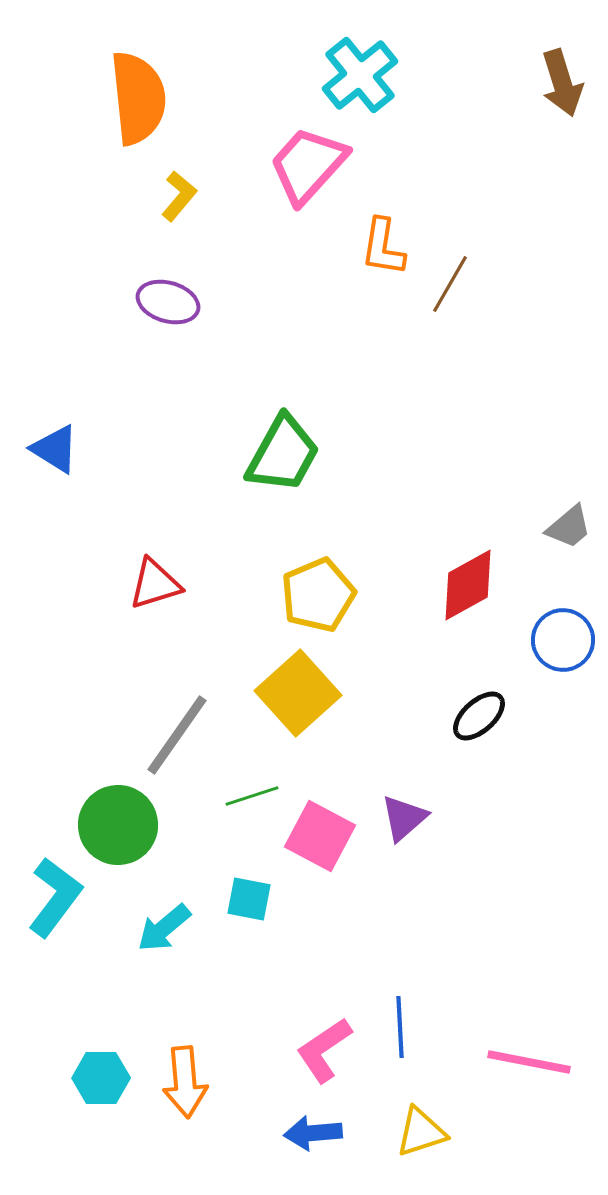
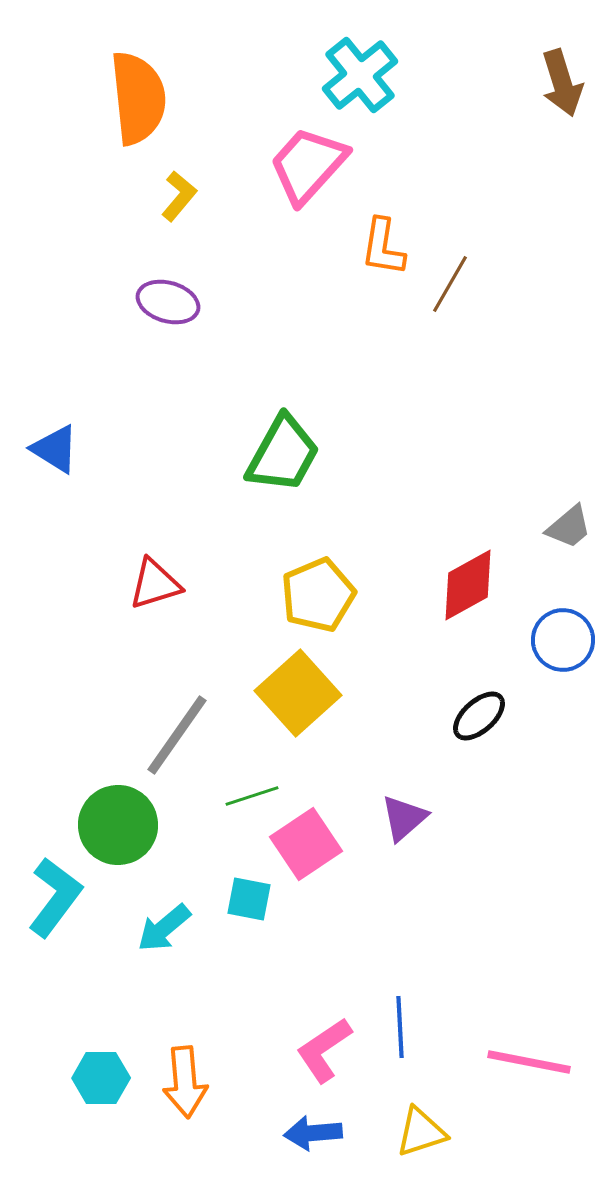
pink square: moved 14 px left, 8 px down; rotated 28 degrees clockwise
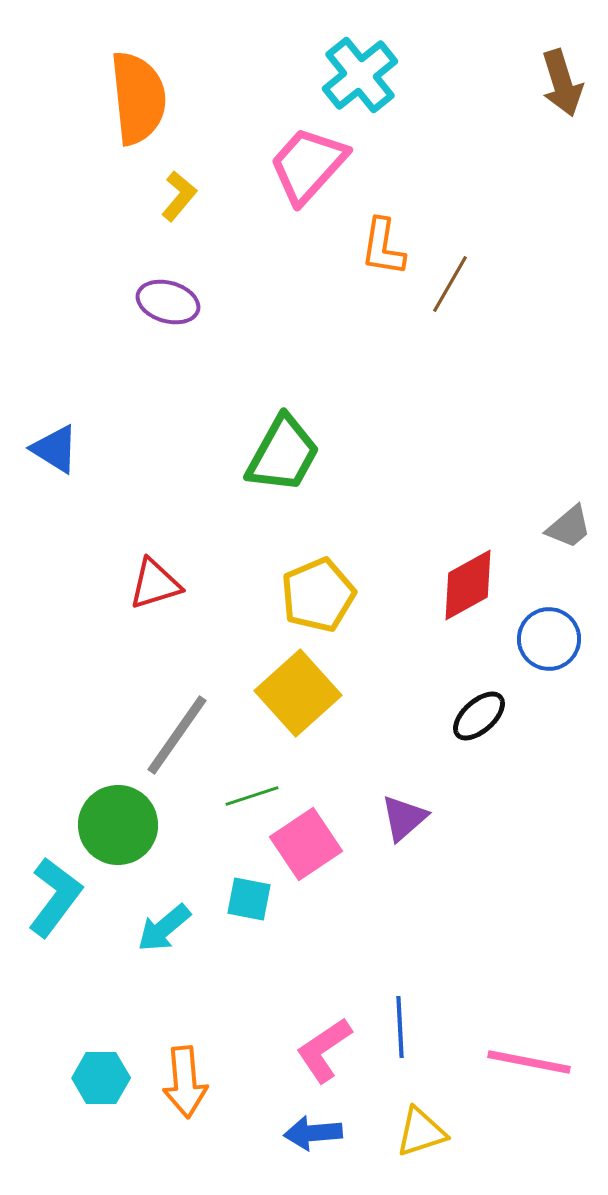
blue circle: moved 14 px left, 1 px up
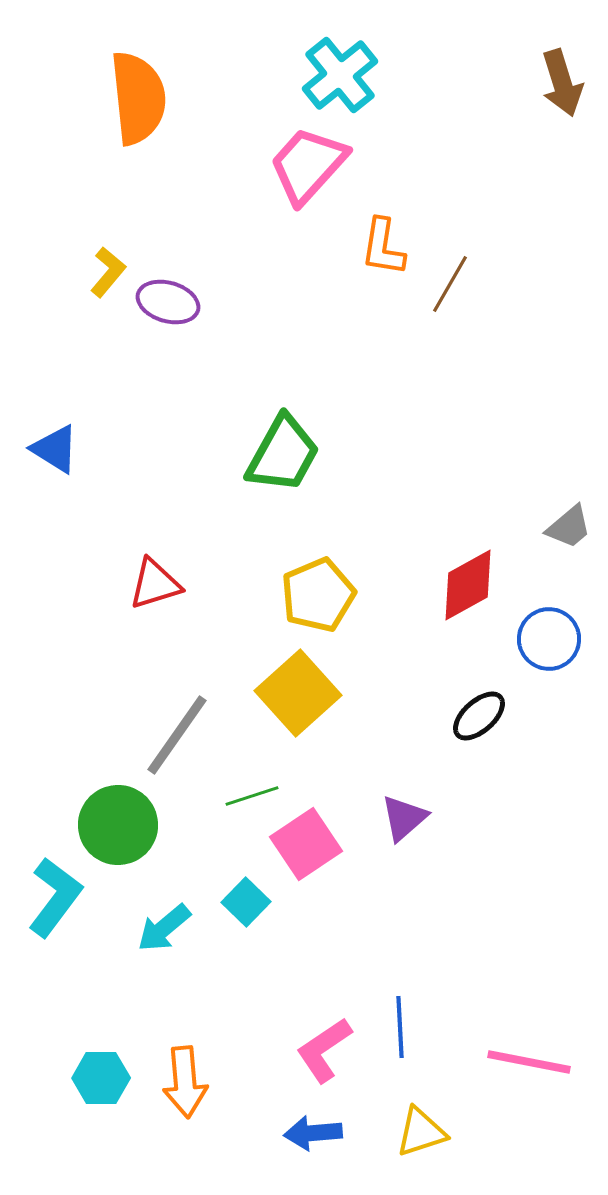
cyan cross: moved 20 px left
yellow L-shape: moved 71 px left, 76 px down
cyan square: moved 3 px left, 3 px down; rotated 33 degrees clockwise
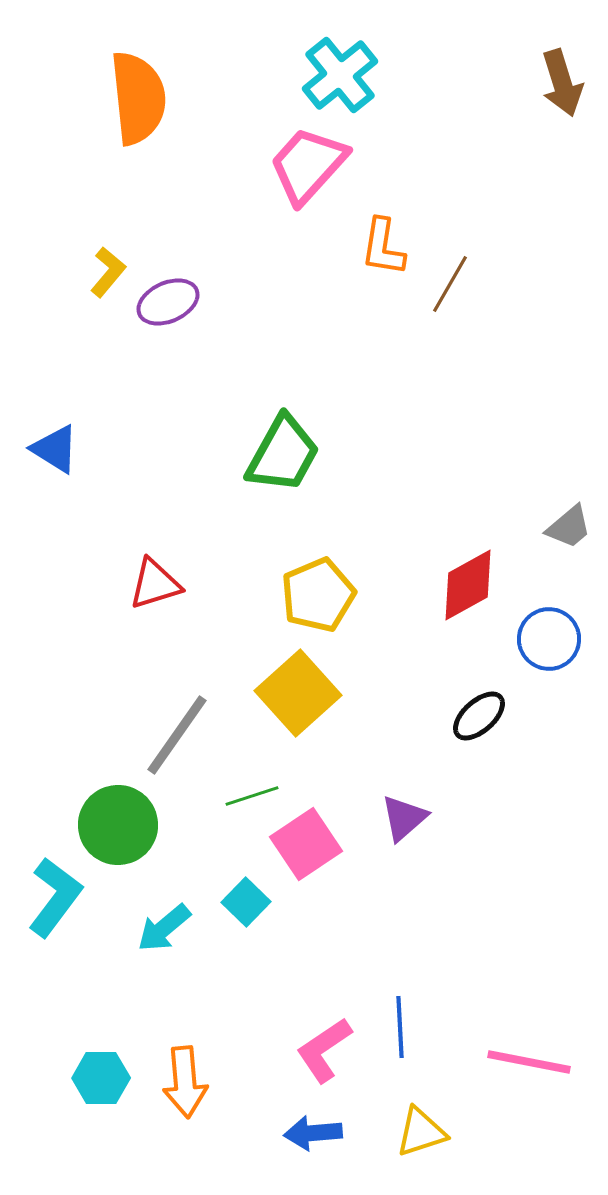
purple ellipse: rotated 40 degrees counterclockwise
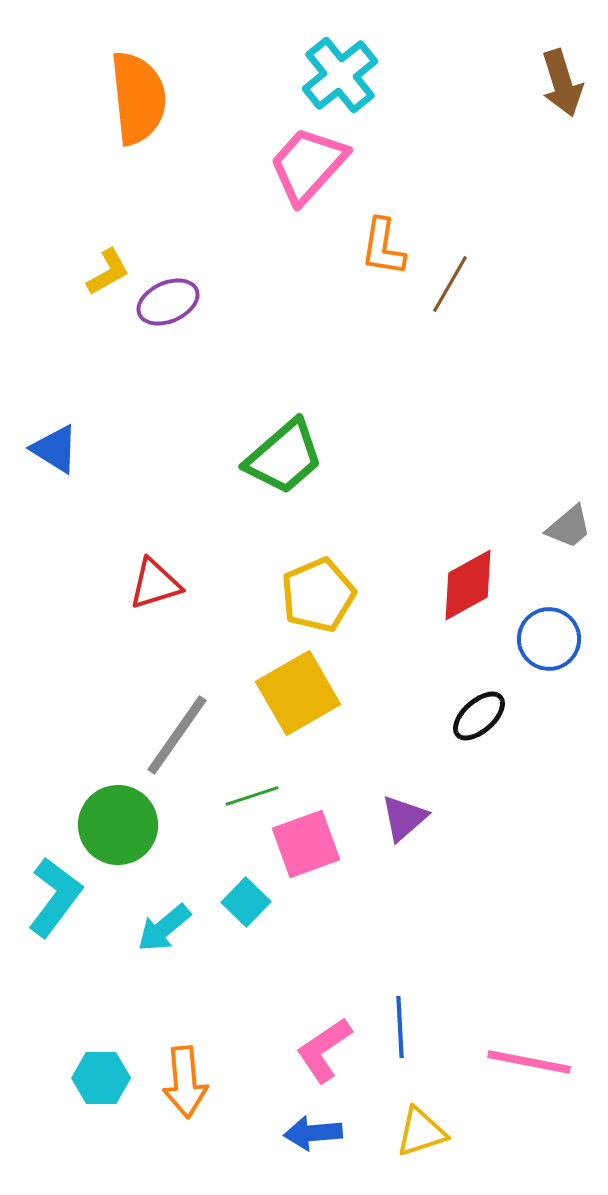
yellow L-shape: rotated 21 degrees clockwise
green trapezoid: moved 1 px right, 3 px down; rotated 20 degrees clockwise
yellow square: rotated 12 degrees clockwise
pink square: rotated 14 degrees clockwise
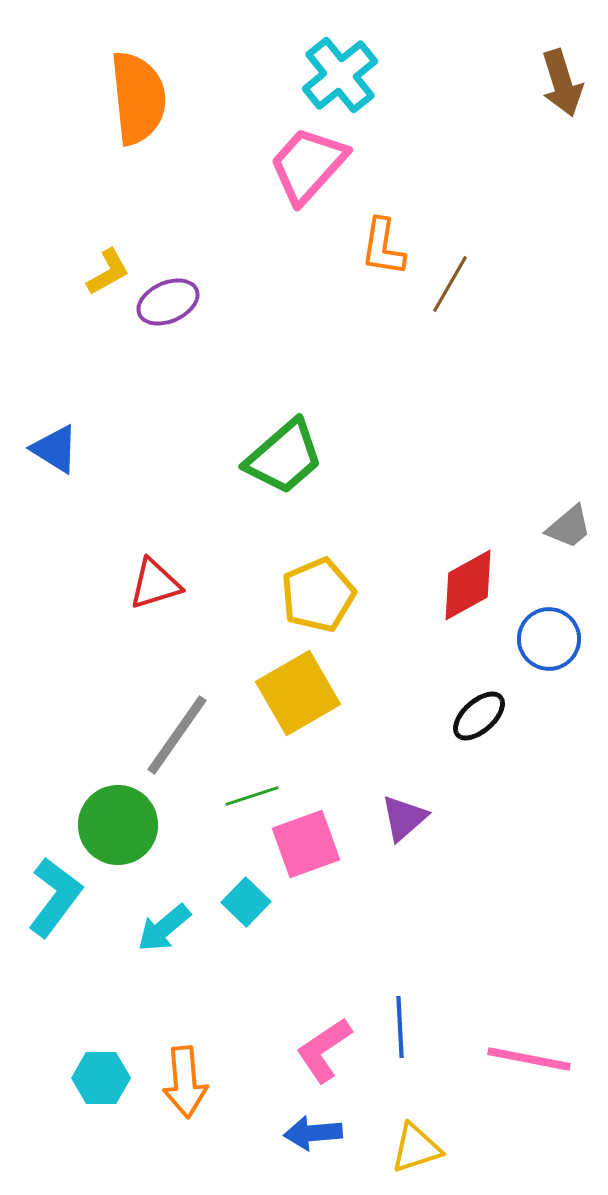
pink line: moved 3 px up
yellow triangle: moved 5 px left, 16 px down
